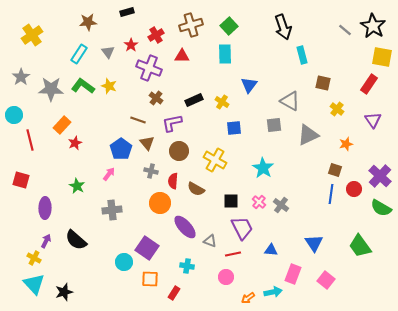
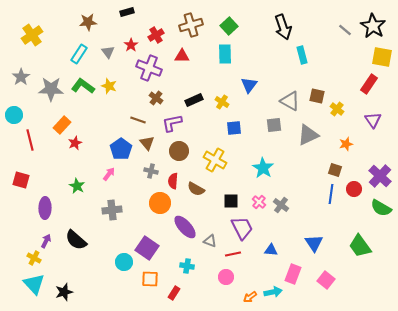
brown square at (323, 83): moved 6 px left, 13 px down
orange arrow at (248, 298): moved 2 px right, 1 px up
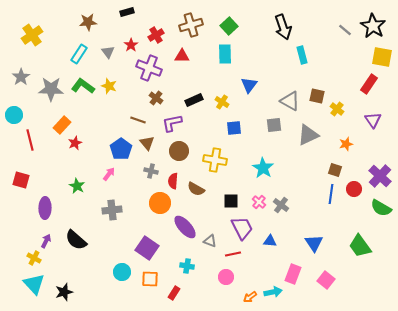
yellow cross at (215, 160): rotated 20 degrees counterclockwise
blue triangle at (271, 250): moved 1 px left, 9 px up
cyan circle at (124, 262): moved 2 px left, 10 px down
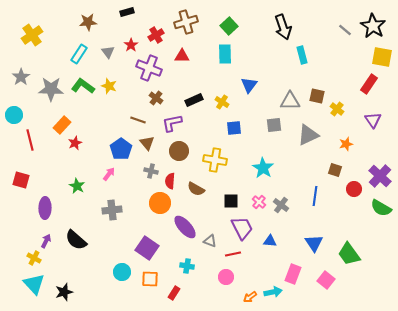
brown cross at (191, 25): moved 5 px left, 3 px up
gray triangle at (290, 101): rotated 30 degrees counterclockwise
red semicircle at (173, 181): moved 3 px left
blue line at (331, 194): moved 16 px left, 2 px down
green trapezoid at (360, 246): moved 11 px left, 8 px down
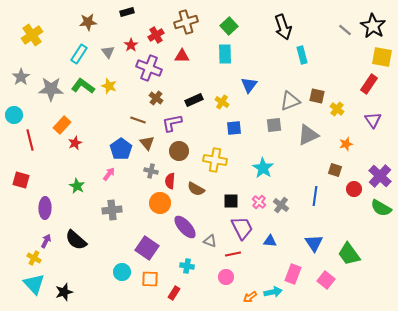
gray triangle at (290, 101): rotated 20 degrees counterclockwise
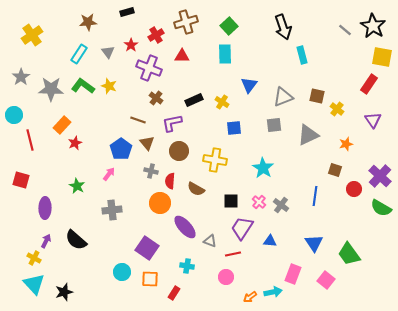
gray triangle at (290, 101): moved 7 px left, 4 px up
purple trapezoid at (242, 228): rotated 120 degrees counterclockwise
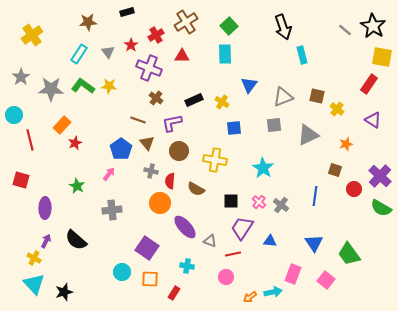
brown cross at (186, 22): rotated 15 degrees counterclockwise
yellow star at (109, 86): rotated 14 degrees counterclockwise
purple triangle at (373, 120): rotated 24 degrees counterclockwise
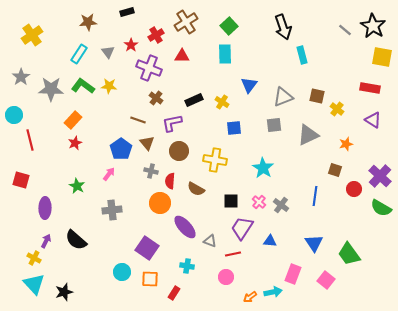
red rectangle at (369, 84): moved 1 px right, 4 px down; rotated 66 degrees clockwise
orange rectangle at (62, 125): moved 11 px right, 5 px up
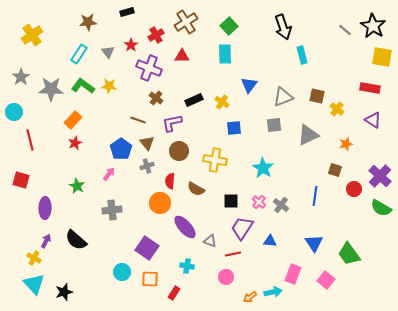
cyan circle at (14, 115): moved 3 px up
gray cross at (151, 171): moved 4 px left, 5 px up; rotated 32 degrees counterclockwise
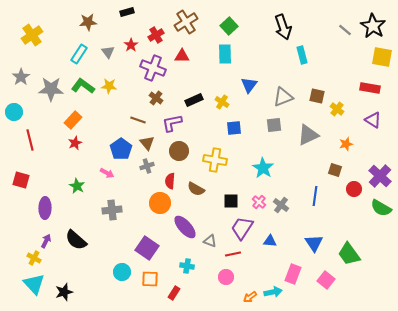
purple cross at (149, 68): moved 4 px right
pink arrow at (109, 174): moved 2 px left, 1 px up; rotated 80 degrees clockwise
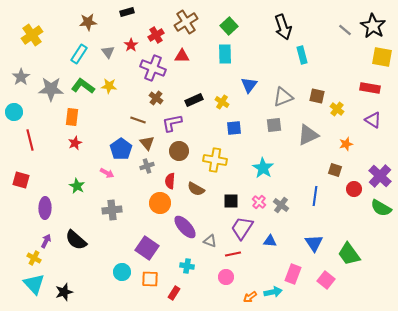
orange rectangle at (73, 120): moved 1 px left, 3 px up; rotated 36 degrees counterclockwise
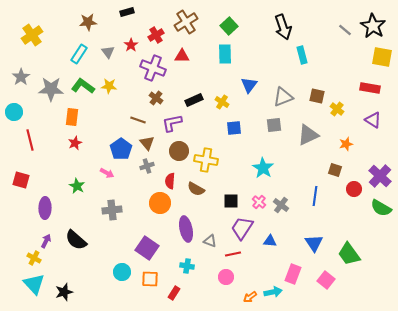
yellow cross at (215, 160): moved 9 px left
purple ellipse at (185, 227): moved 1 px right, 2 px down; rotated 30 degrees clockwise
